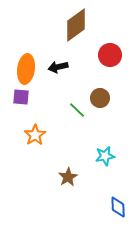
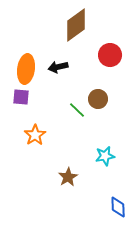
brown circle: moved 2 px left, 1 px down
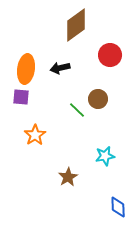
black arrow: moved 2 px right, 1 px down
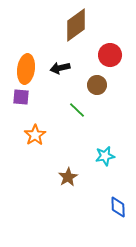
brown circle: moved 1 px left, 14 px up
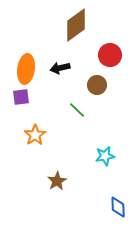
purple square: rotated 12 degrees counterclockwise
brown star: moved 11 px left, 4 px down
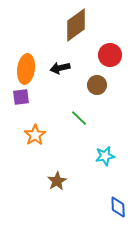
green line: moved 2 px right, 8 px down
